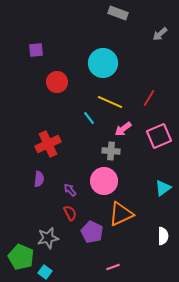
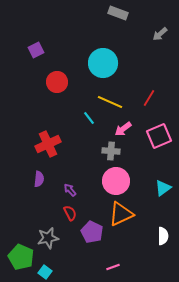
purple square: rotated 21 degrees counterclockwise
pink circle: moved 12 px right
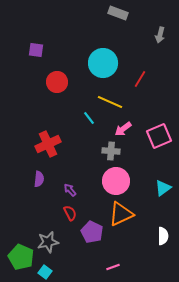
gray arrow: moved 1 px down; rotated 35 degrees counterclockwise
purple square: rotated 35 degrees clockwise
red line: moved 9 px left, 19 px up
gray star: moved 4 px down
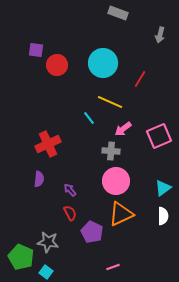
red circle: moved 17 px up
white semicircle: moved 20 px up
gray star: rotated 20 degrees clockwise
cyan square: moved 1 px right
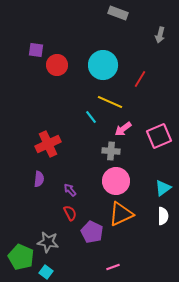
cyan circle: moved 2 px down
cyan line: moved 2 px right, 1 px up
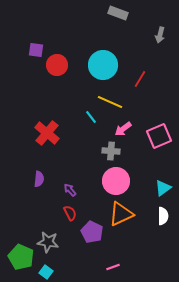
red cross: moved 1 px left, 11 px up; rotated 25 degrees counterclockwise
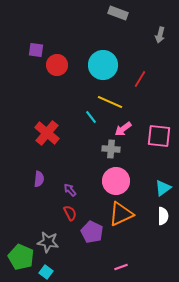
pink square: rotated 30 degrees clockwise
gray cross: moved 2 px up
pink line: moved 8 px right
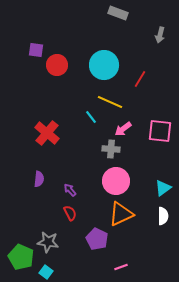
cyan circle: moved 1 px right
pink square: moved 1 px right, 5 px up
purple pentagon: moved 5 px right, 7 px down
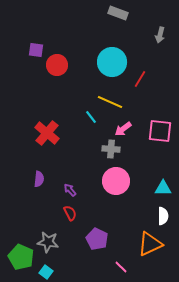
cyan circle: moved 8 px right, 3 px up
cyan triangle: rotated 36 degrees clockwise
orange triangle: moved 29 px right, 30 px down
pink line: rotated 64 degrees clockwise
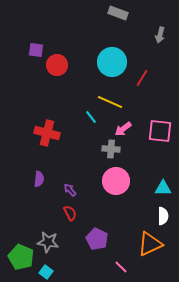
red line: moved 2 px right, 1 px up
red cross: rotated 25 degrees counterclockwise
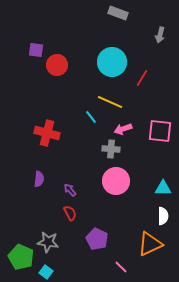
pink arrow: rotated 18 degrees clockwise
